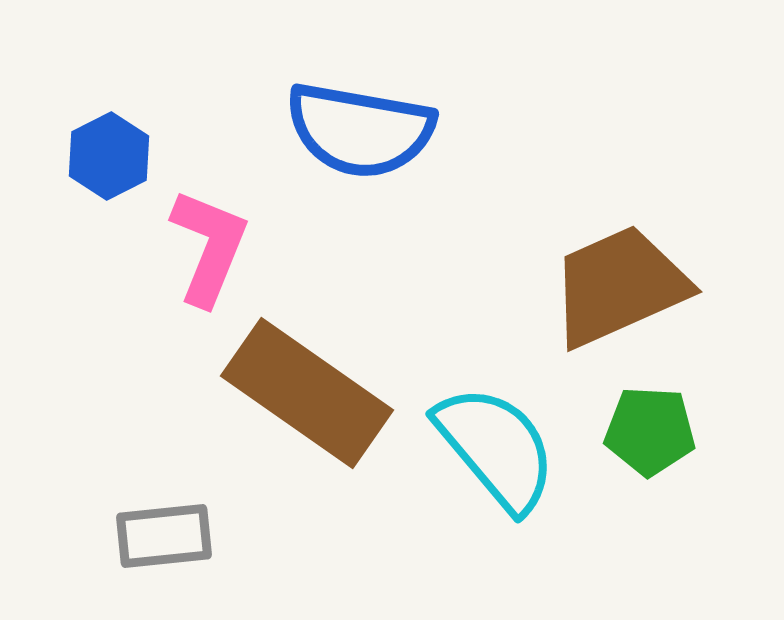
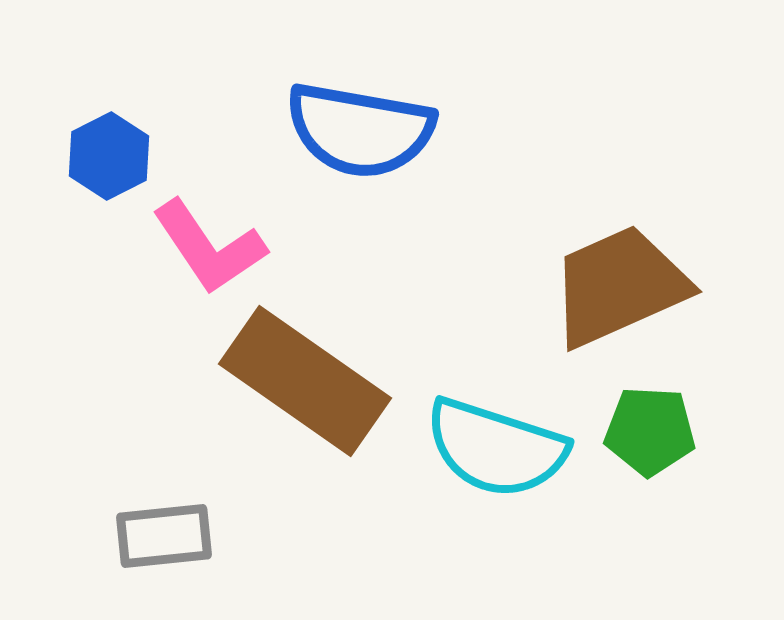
pink L-shape: rotated 124 degrees clockwise
brown rectangle: moved 2 px left, 12 px up
cyan semicircle: rotated 148 degrees clockwise
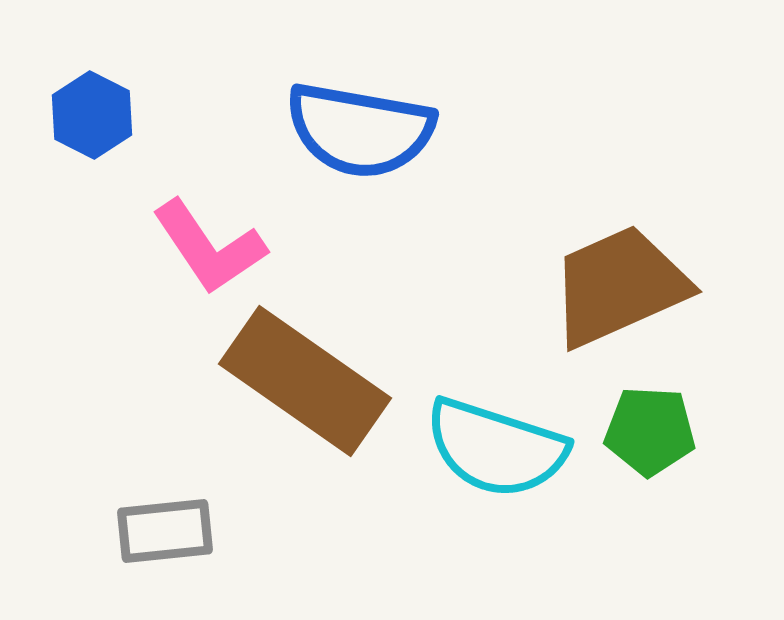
blue hexagon: moved 17 px left, 41 px up; rotated 6 degrees counterclockwise
gray rectangle: moved 1 px right, 5 px up
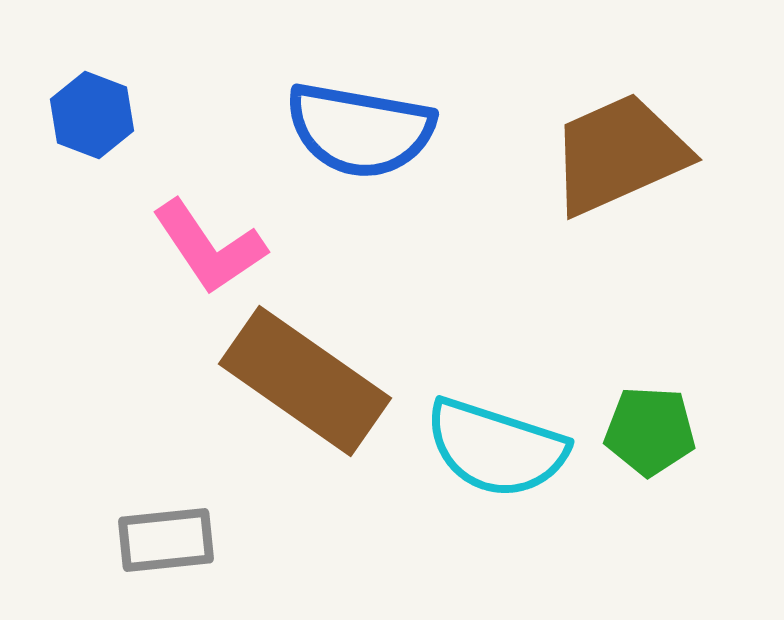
blue hexagon: rotated 6 degrees counterclockwise
brown trapezoid: moved 132 px up
gray rectangle: moved 1 px right, 9 px down
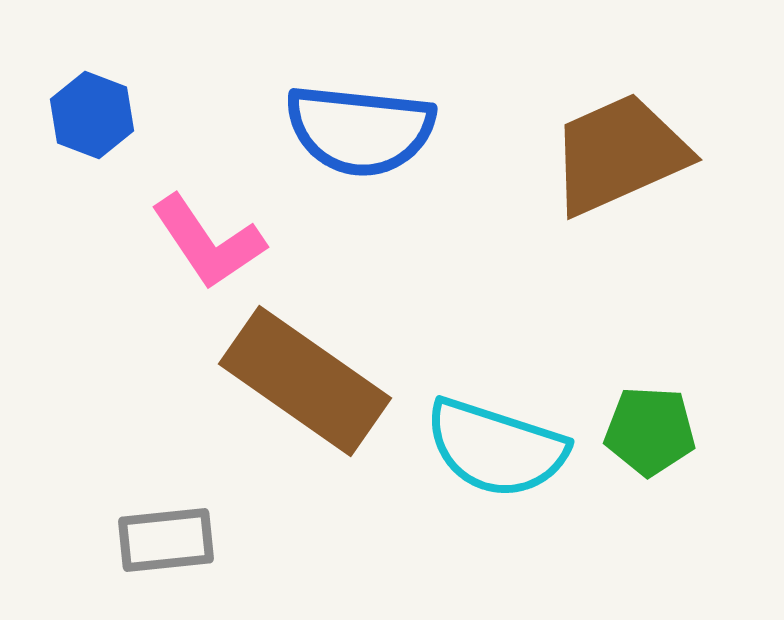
blue semicircle: rotated 4 degrees counterclockwise
pink L-shape: moved 1 px left, 5 px up
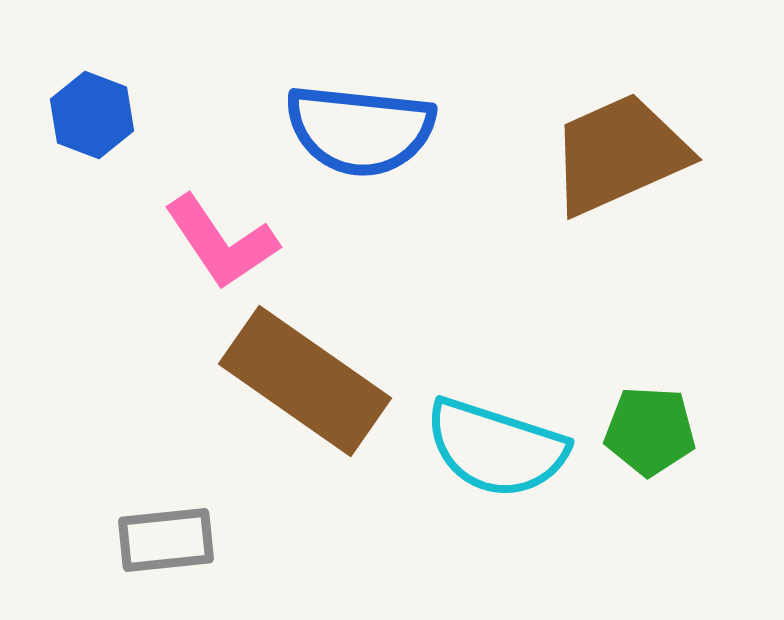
pink L-shape: moved 13 px right
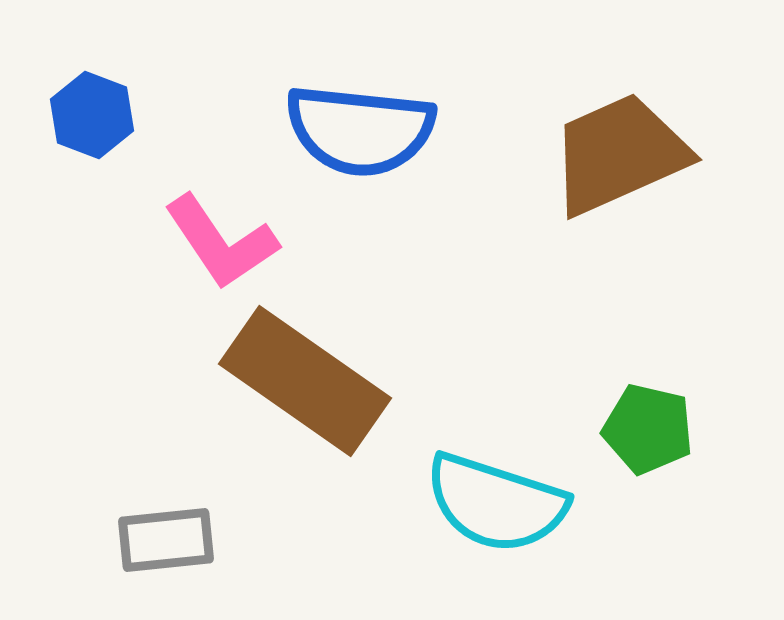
green pentagon: moved 2 px left, 2 px up; rotated 10 degrees clockwise
cyan semicircle: moved 55 px down
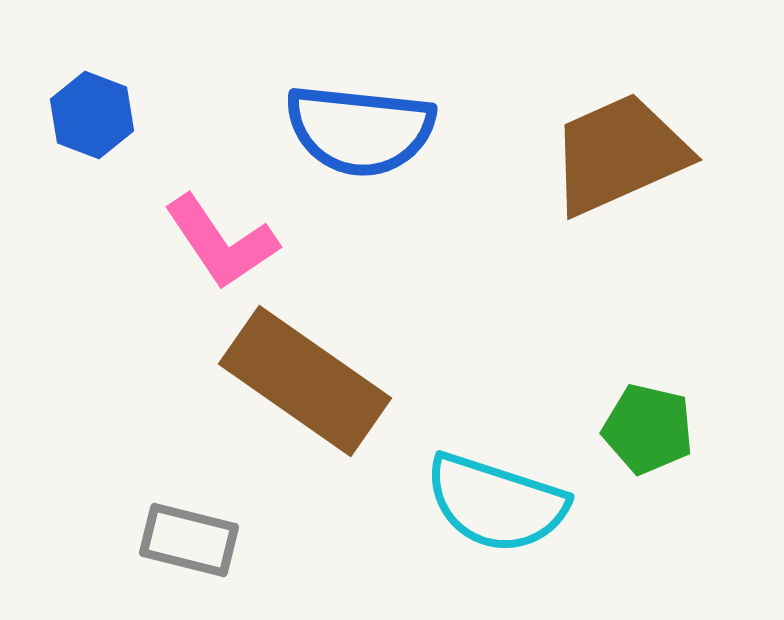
gray rectangle: moved 23 px right; rotated 20 degrees clockwise
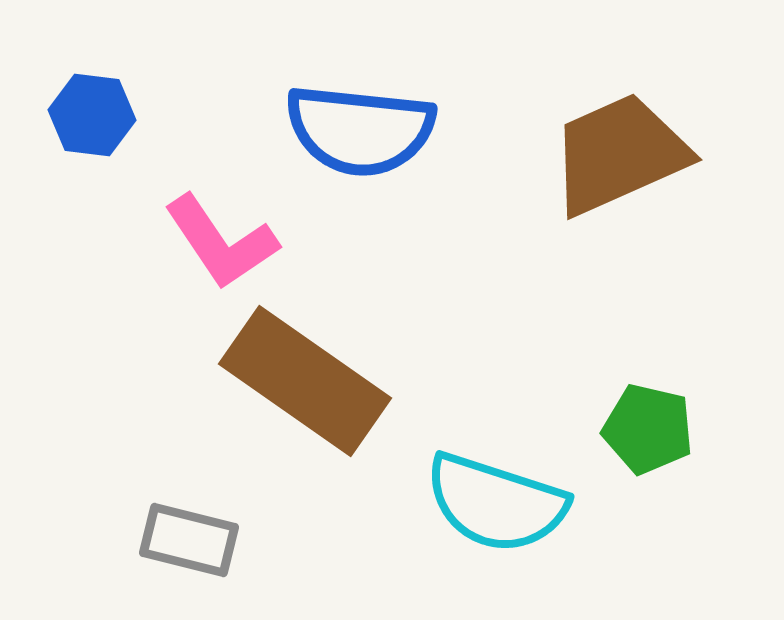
blue hexagon: rotated 14 degrees counterclockwise
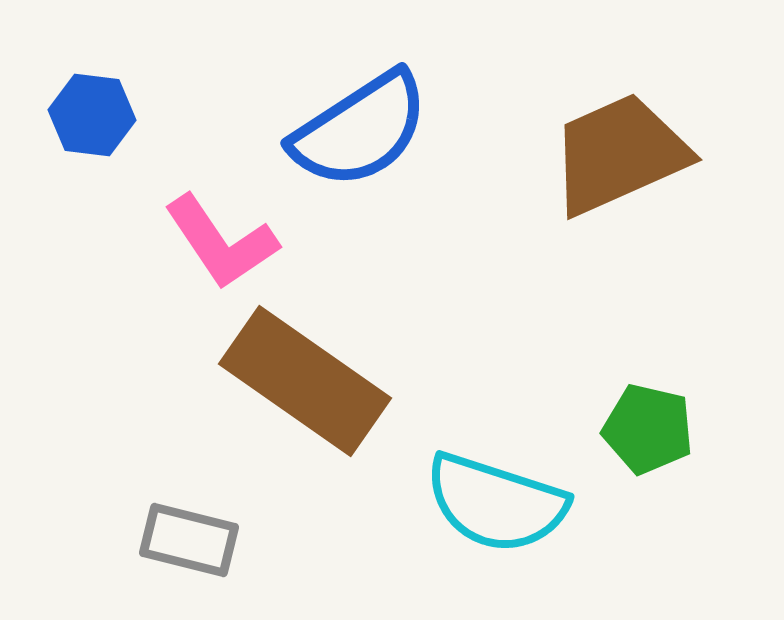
blue semicircle: rotated 39 degrees counterclockwise
